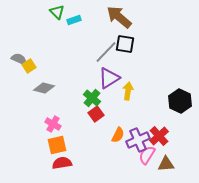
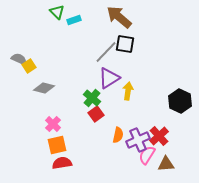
pink cross: rotated 14 degrees clockwise
orange semicircle: rotated 14 degrees counterclockwise
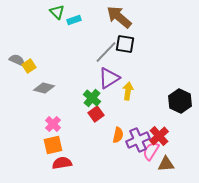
gray semicircle: moved 2 px left, 1 px down
orange square: moved 4 px left
pink semicircle: moved 4 px right, 4 px up
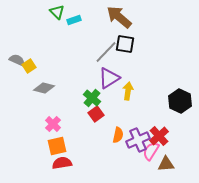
orange square: moved 4 px right, 1 px down
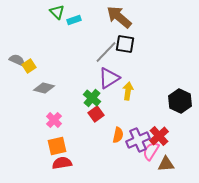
pink cross: moved 1 px right, 4 px up
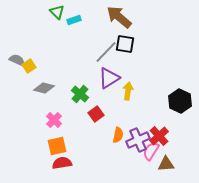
green cross: moved 12 px left, 4 px up
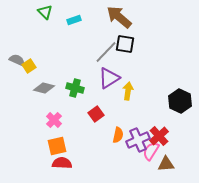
green triangle: moved 12 px left
green cross: moved 5 px left, 6 px up; rotated 24 degrees counterclockwise
red semicircle: rotated 12 degrees clockwise
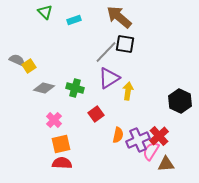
orange square: moved 4 px right, 2 px up
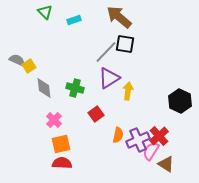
gray diamond: rotated 70 degrees clockwise
brown triangle: rotated 36 degrees clockwise
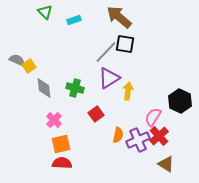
pink semicircle: moved 2 px right, 34 px up
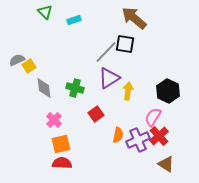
brown arrow: moved 15 px right, 1 px down
gray semicircle: rotated 49 degrees counterclockwise
black hexagon: moved 12 px left, 10 px up
